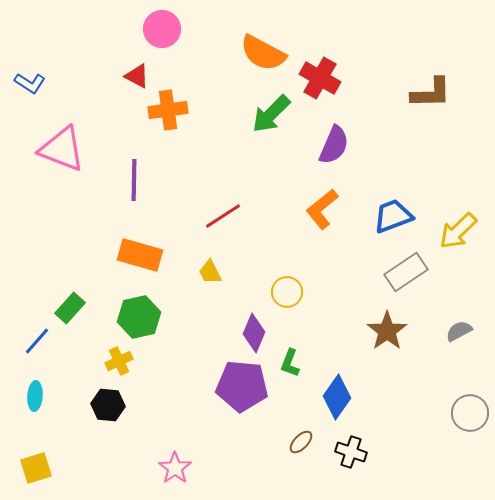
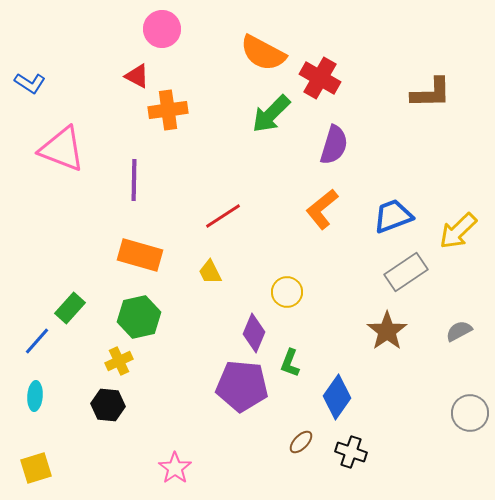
purple semicircle: rotated 6 degrees counterclockwise
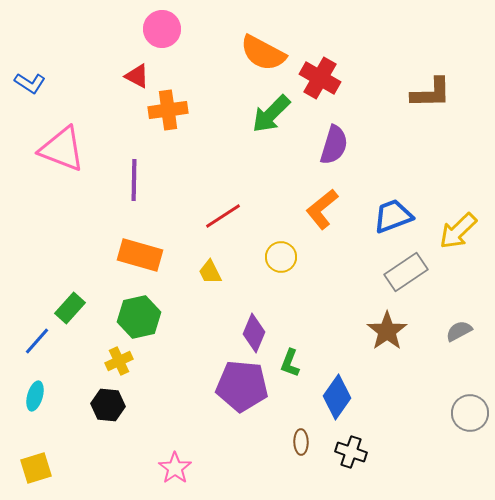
yellow circle: moved 6 px left, 35 px up
cyan ellipse: rotated 12 degrees clockwise
brown ellipse: rotated 45 degrees counterclockwise
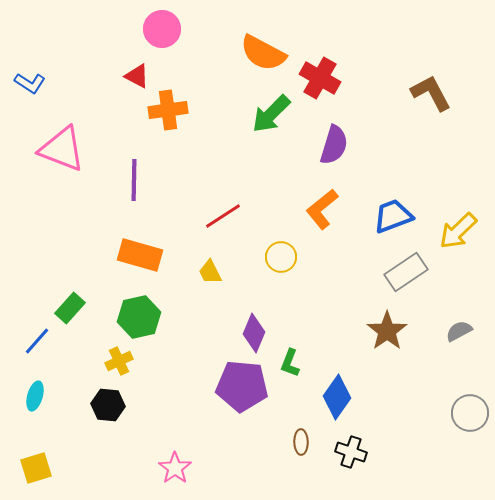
brown L-shape: rotated 117 degrees counterclockwise
